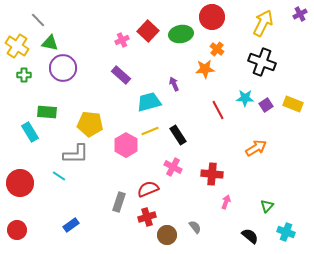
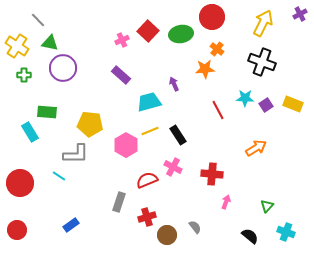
red semicircle at (148, 189): moved 1 px left, 9 px up
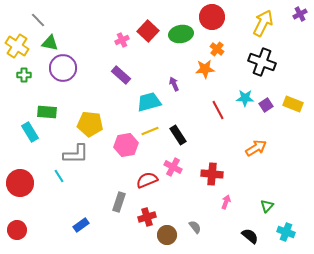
pink hexagon at (126, 145): rotated 20 degrees clockwise
cyan line at (59, 176): rotated 24 degrees clockwise
blue rectangle at (71, 225): moved 10 px right
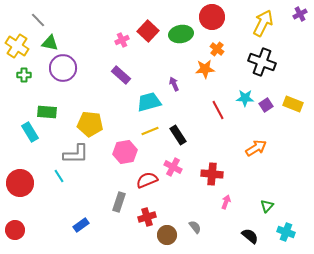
pink hexagon at (126, 145): moved 1 px left, 7 px down
red circle at (17, 230): moved 2 px left
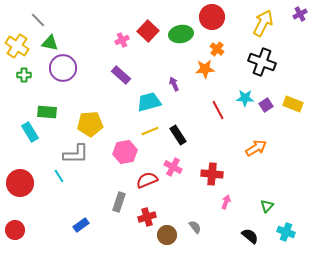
yellow pentagon at (90, 124): rotated 10 degrees counterclockwise
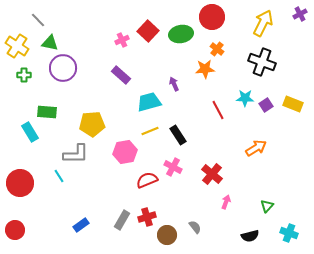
yellow pentagon at (90, 124): moved 2 px right
red cross at (212, 174): rotated 35 degrees clockwise
gray rectangle at (119, 202): moved 3 px right, 18 px down; rotated 12 degrees clockwise
cyan cross at (286, 232): moved 3 px right, 1 px down
black semicircle at (250, 236): rotated 126 degrees clockwise
